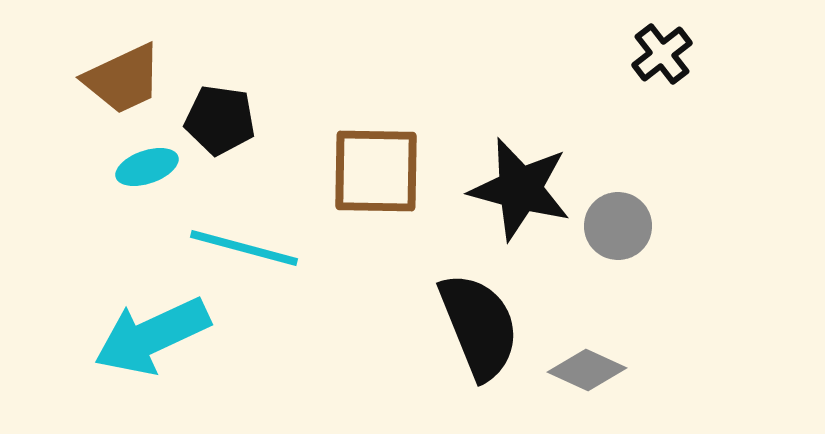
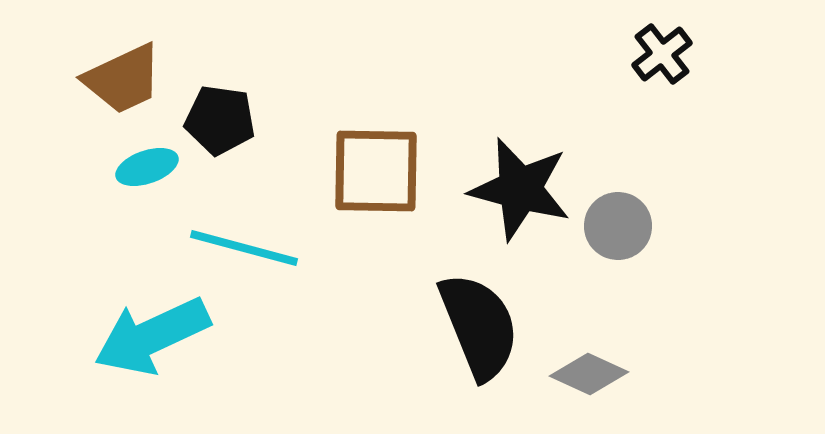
gray diamond: moved 2 px right, 4 px down
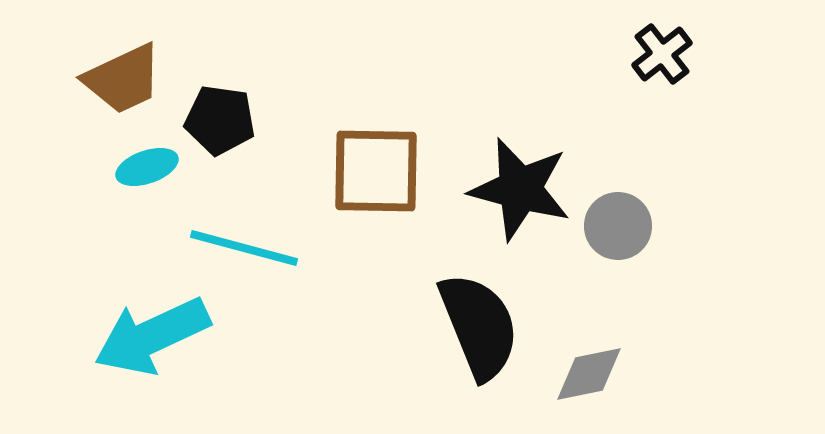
gray diamond: rotated 36 degrees counterclockwise
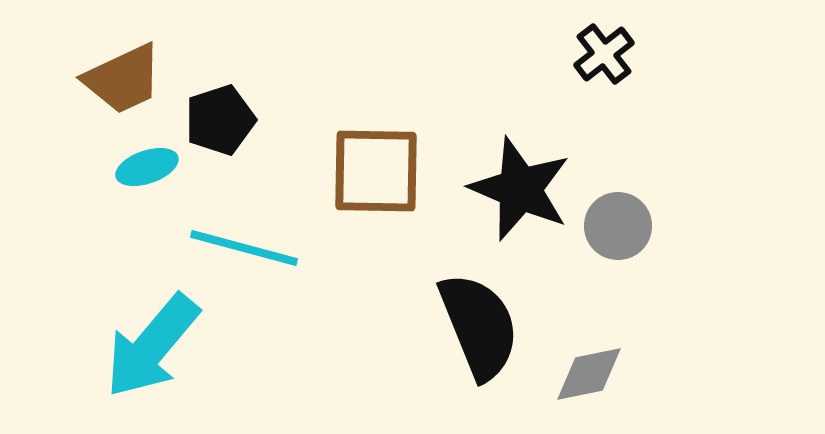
black cross: moved 58 px left
black pentagon: rotated 26 degrees counterclockwise
black star: rotated 8 degrees clockwise
cyan arrow: moved 10 px down; rotated 25 degrees counterclockwise
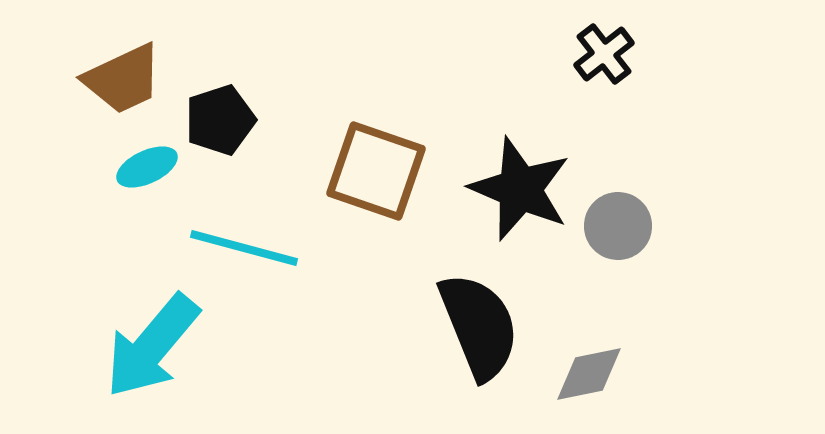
cyan ellipse: rotated 6 degrees counterclockwise
brown square: rotated 18 degrees clockwise
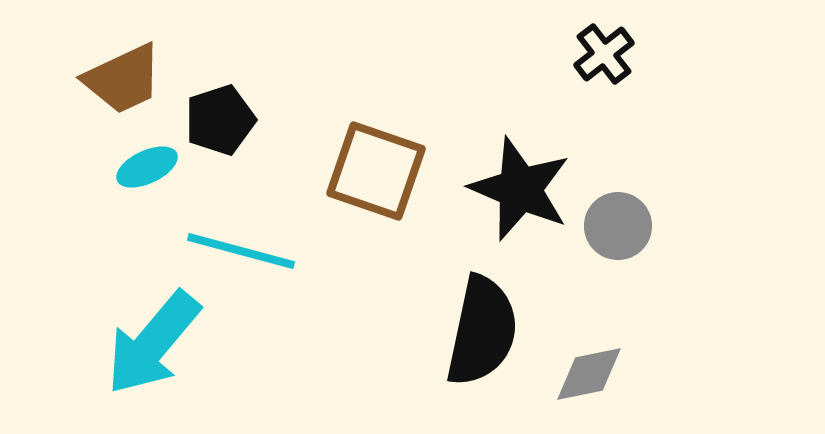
cyan line: moved 3 px left, 3 px down
black semicircle: moved 3 px right, 5 px down; rotated 34 degrees clockwise
cyan arrow: moved 1 px right, 3 px up
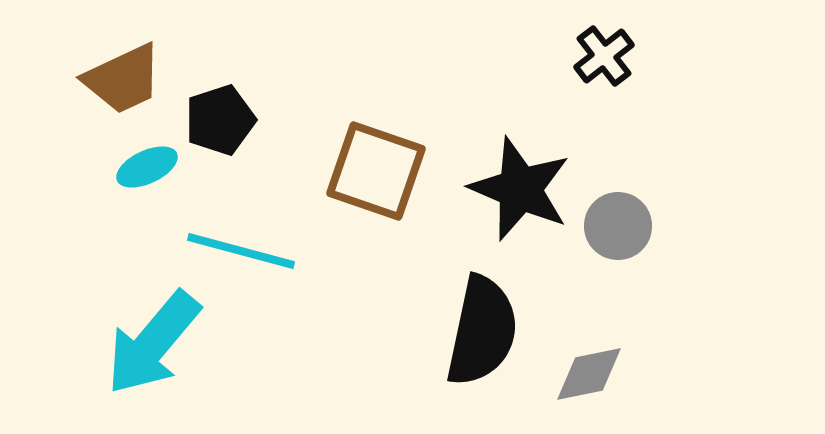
black cross: moved 2 px down
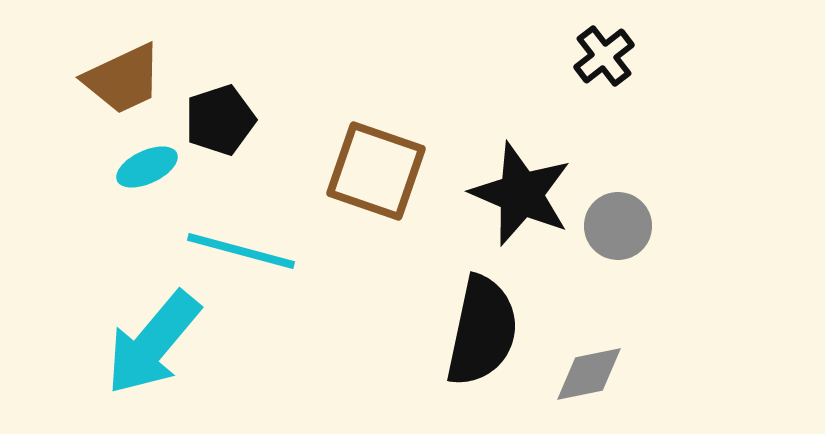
black star: moved 1 px right, 5 px down
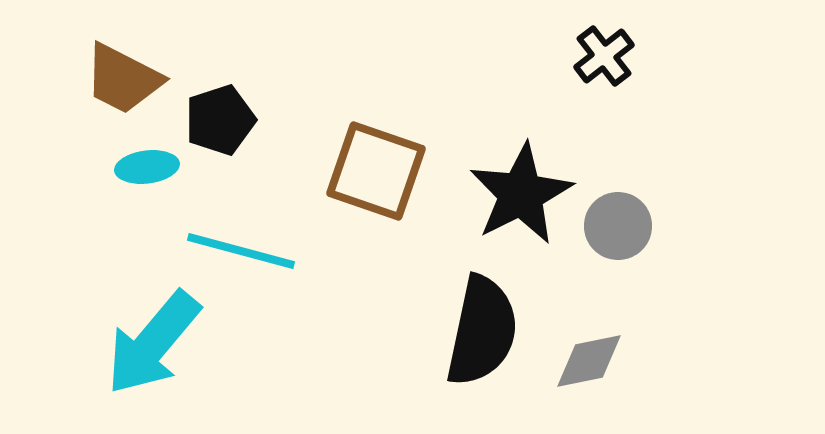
brown trapezoid: rotated 52 degrees clockwise
cyan ellipse: rotated 18 degrees clockwise
black star: rotated 22 degrees clockwise
gray diamond: moved 13 px up
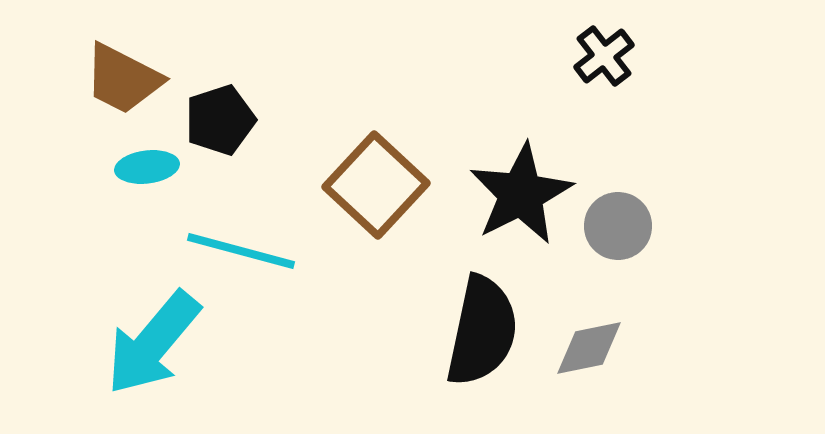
brown square: moved 14 px down; rotated 24 degrees clockwise
gray diamond: moved 13 px up
